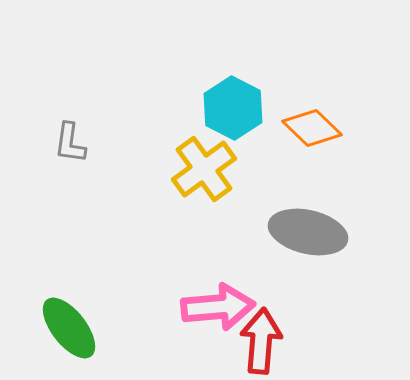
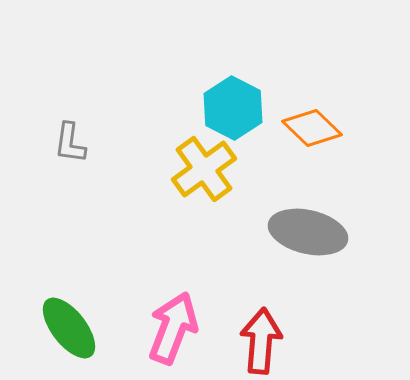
pink arrow: moved 45 px left, 21 px down; rotated 64 degrees counterclockwise
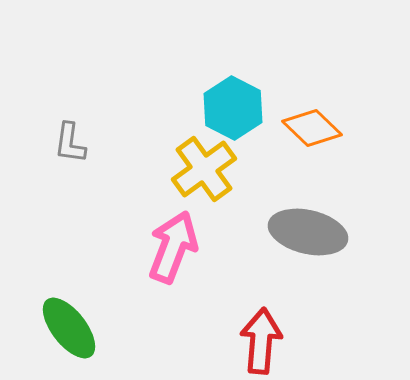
pink arrow: moved 81 px up
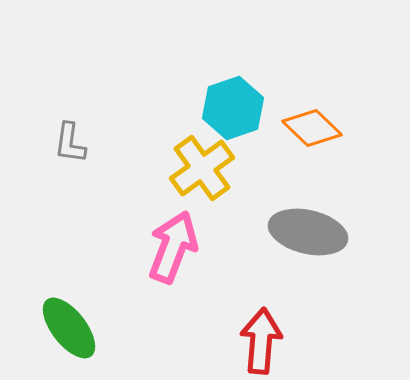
cyan hexagon: rotated 14 degrees clockwise
yellow cross: moved 2 px left, 1 px up
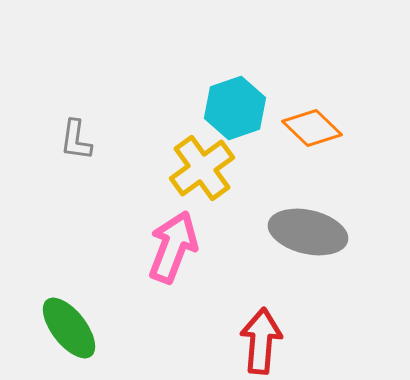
cyan hexagon: moved 2 px right
gray L-shape: moved 6 px right, 3 px up
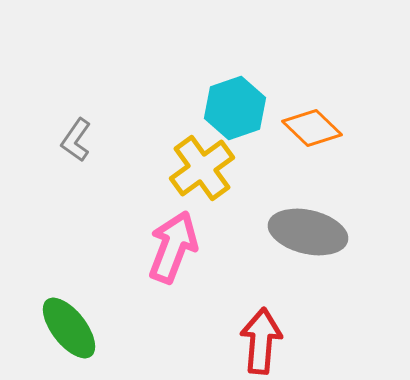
gray L-shape: rotated 27 degrees clockwise
